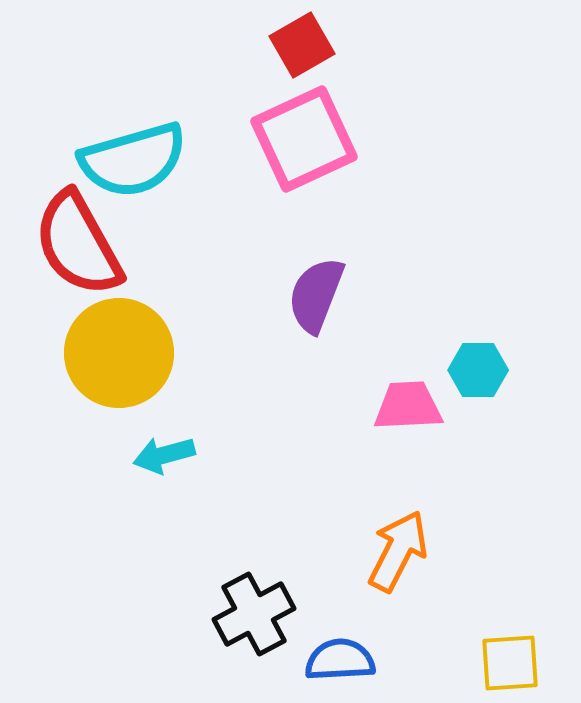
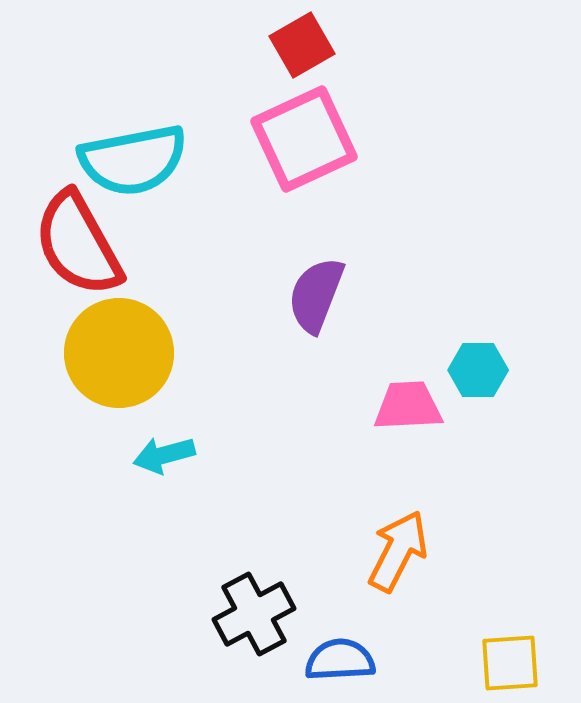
cyan semicircle: rotated 5 degrees clockwise
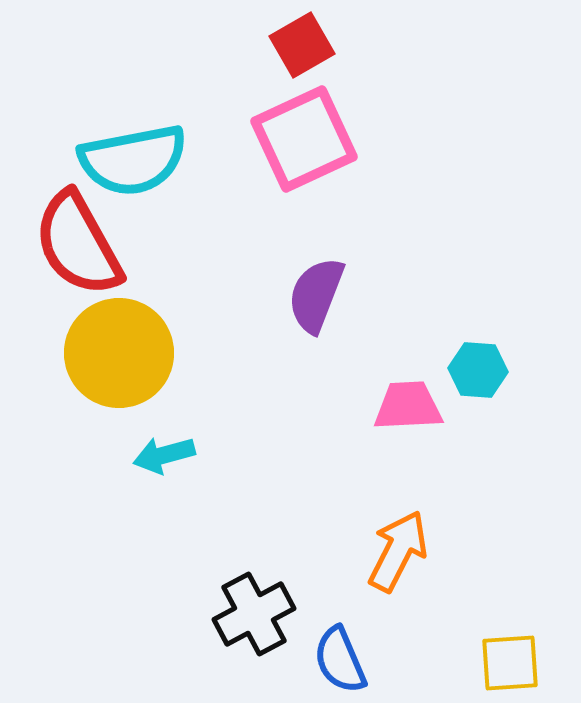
cyan hexagon: rotated 4 degrees clockwise
blue semicircle: rotated 110 degrees counterclockwise
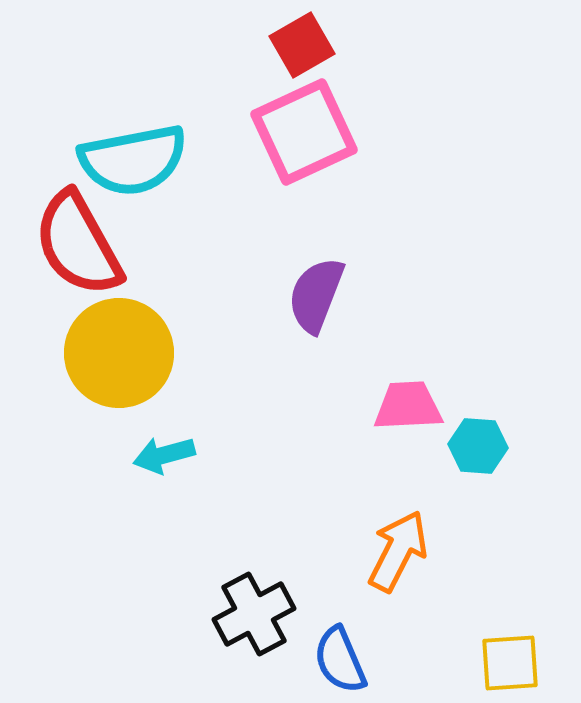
pink square: moved 7 px up
cyan hexagon: moved 76 px down
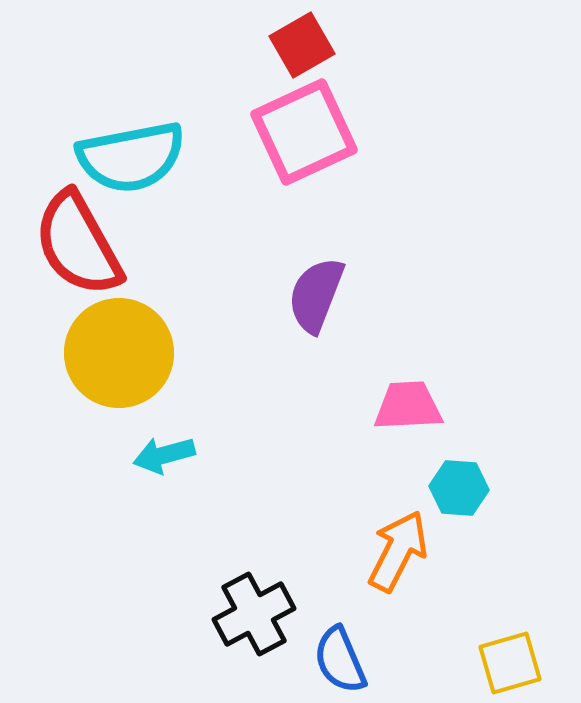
cyan semicircle: moved 2 px left, 3 px up
cyan hexagon: moved 19 px left, 42 px down
yellow square: rotated 12 degrees counterclockwise
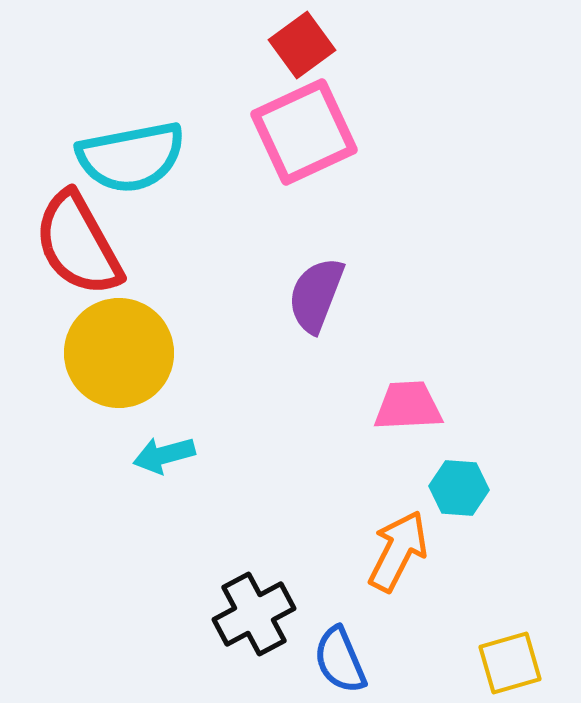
red square: rotated 6 degrees counterclockwise
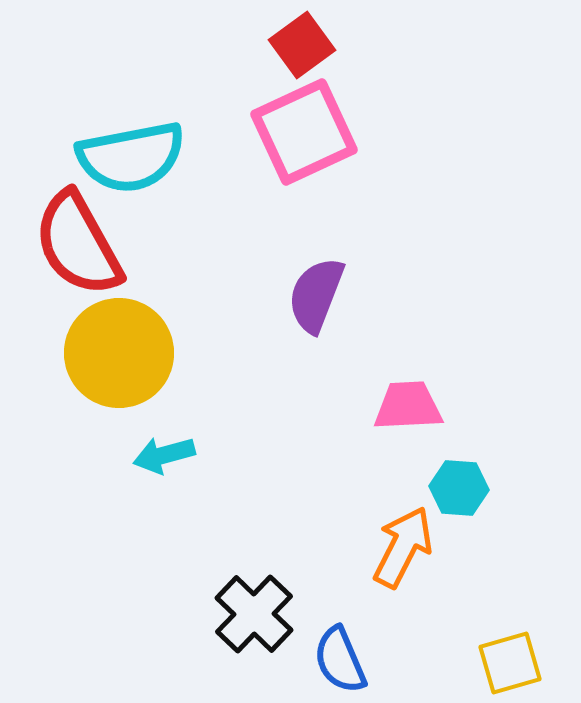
orange arrow: moved 5 px right, 4 px up
black cross: rotated 18 degrees counterclockwise
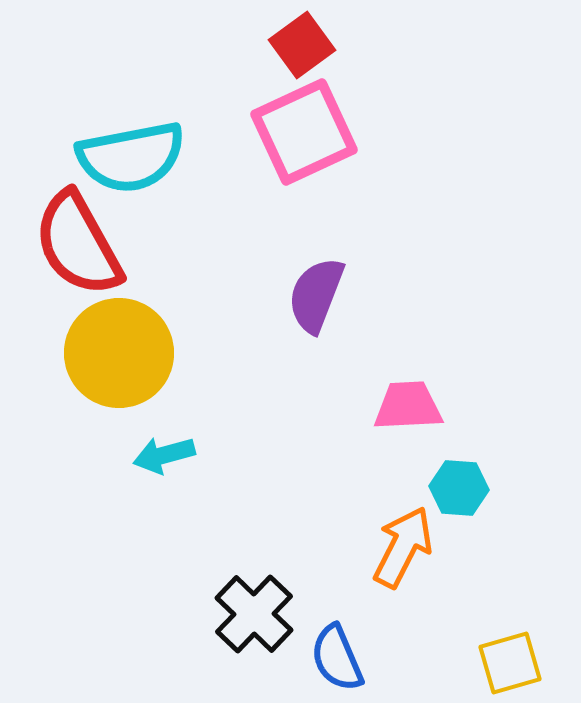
blue semicircle: moved 3 px left, 2 px up
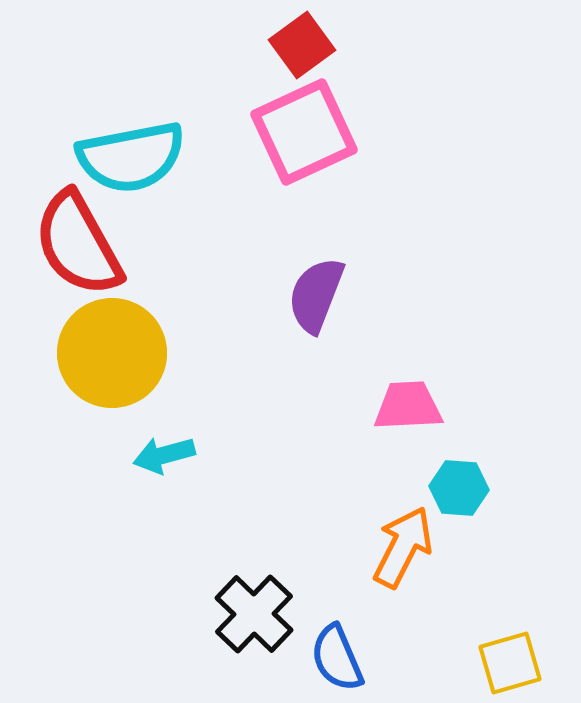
yellow circle: moved 7 px left
